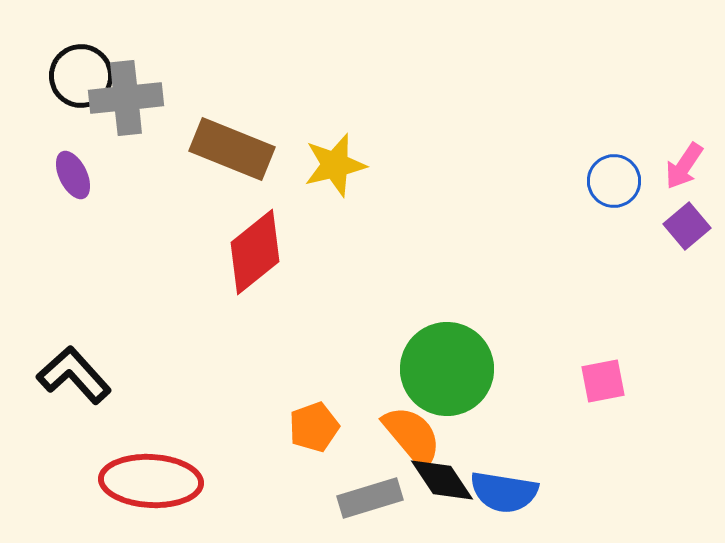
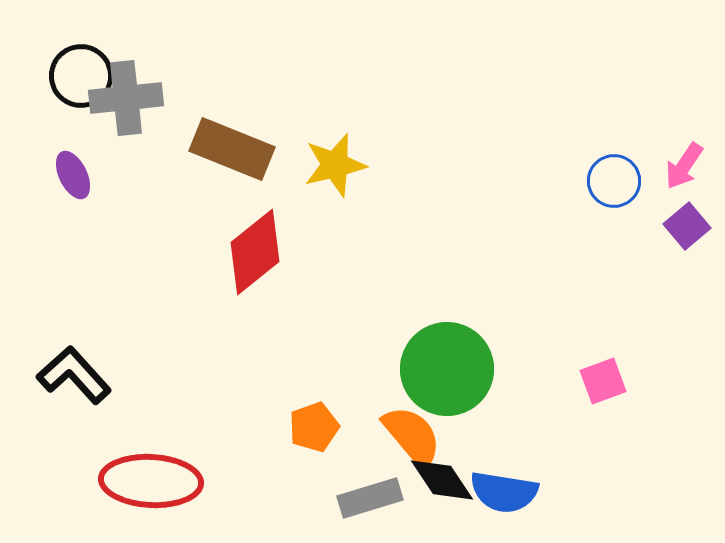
pink square: rotated 9 degrees counterclockwise
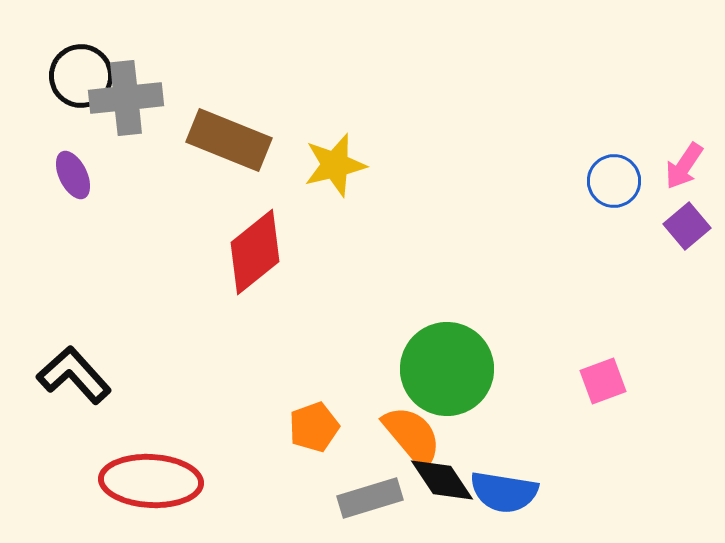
brown rectangle: moved 3 px left, 9 px up
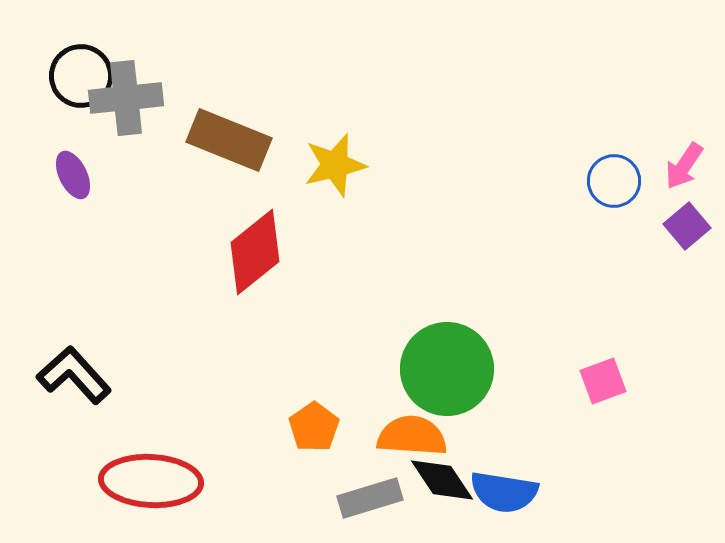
orange pentagon: rotated 15 degrees counterclockwise
orange semicircle: rotated 46 degrees counterclockwise
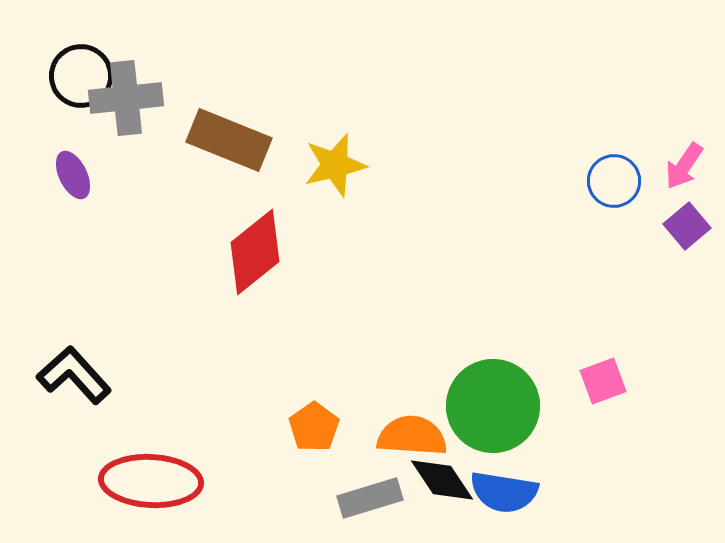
green circle: moved 46 px right, 37 px down
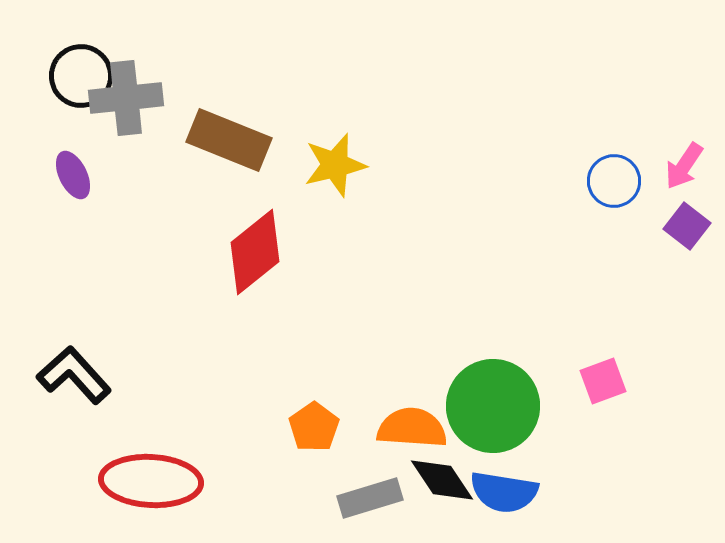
purple square: rotated 12 degrees counterclockwise
orange semicircle: moved 8 px up
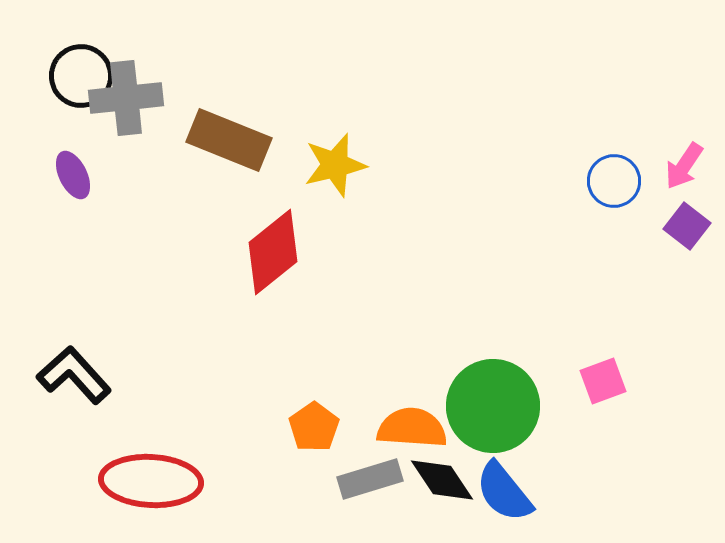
red diamond: moved 18 px right
blue semicircle: rotated 42 degrees clockwise
gray rectangle: moved 19 px up
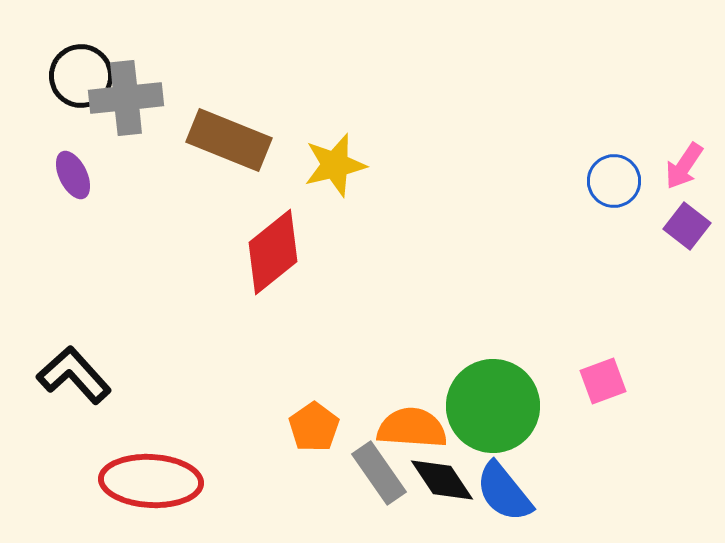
gray rectangle: moved 9 px right, 6 px up; rotated 72 degrees clockwise
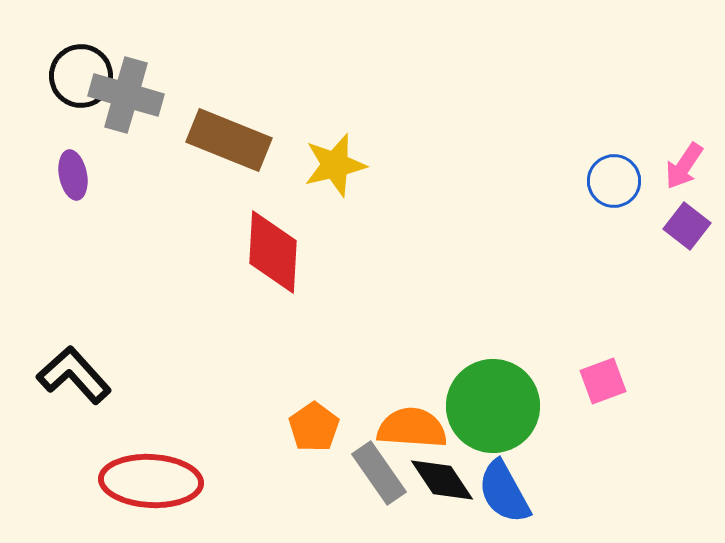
gray cross: moved 3 px up; rotated 22 degrees clockwise
purple ellipse: rotated 15 degrees clockwise
red diamond: rotated 48 degrees counterclockwise
blue semicircle: rotated 10 degrees clockwise
